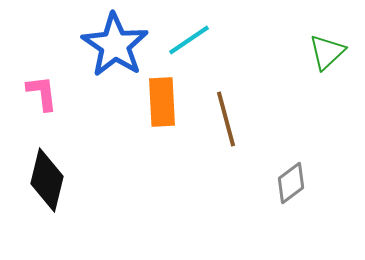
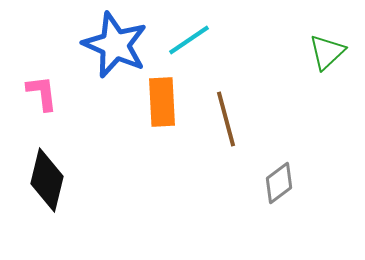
blue star: rotated 10 degrees counterclockwise
gray diamond: moved 12 px left
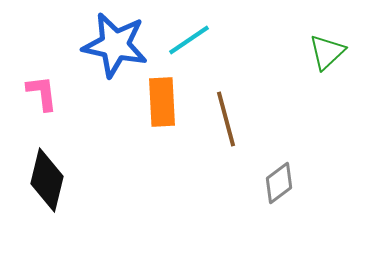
blue star: rotated 12 degrees counterclockwise
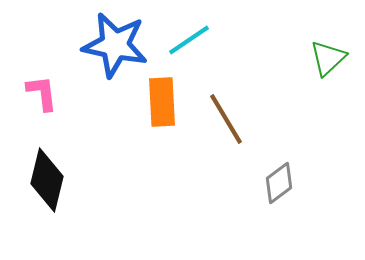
green triangle: moved 1 px right, 6 px down
brown line: rotated 16 degrees counterclockwise
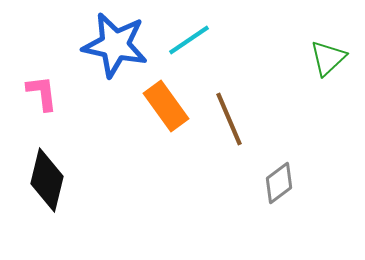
orange rectangle: moved 4 px right, 4 px down; rotated 33 degrees counterclockwise
brown line: moved 3 px right; rotated 8 degrees clockwise
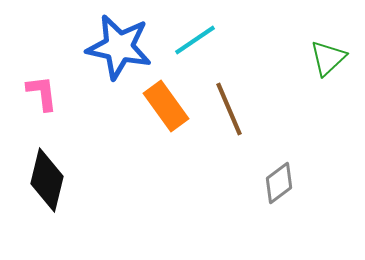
cyan line: moved 6 px right
blue star: moved 4 px right, 2 px down
brown line: moved 10 px up
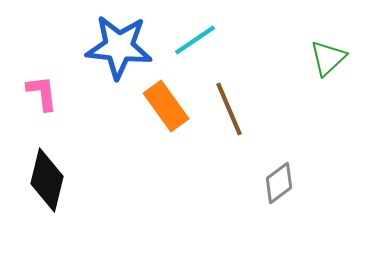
blue star: rotated 6 degrees counterclockwise
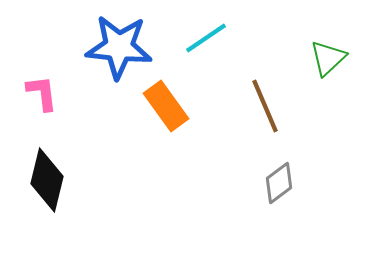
cyan line: moved 11 px right, 2 px up
brown line: moved 36 px right, 3 px up
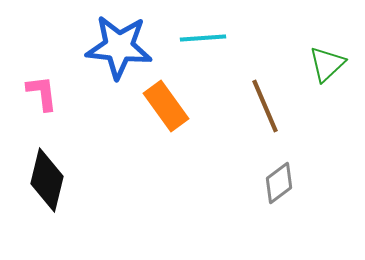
cyan line: moved 3 px left; rotated 30 degrees clockwise
green triangle: moved 1 px left, 6 px down
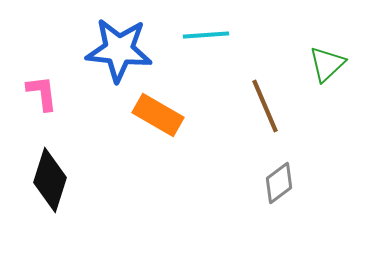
cyan line: moved 3 px right, 3 px up
blue star: moved 3 px down
orange rectangle: moved 8 px left, 9 px down; rotated 24 degrees counterclockwise
black diamond: moved 3 px right; rotated 4 degrees clockwise
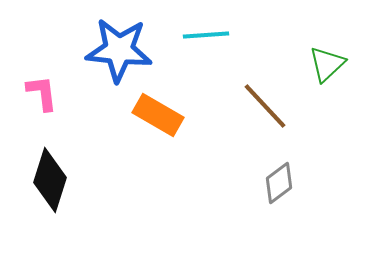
brown line: rotated 20 degrees counterclockwise
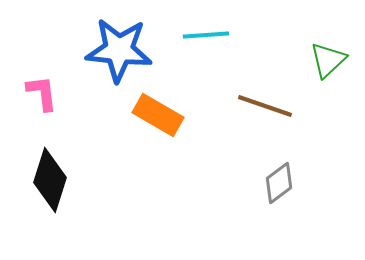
green triangle: moved 1 px right, 4 px up
brown line: rotated 28 degrees counterclockwise
